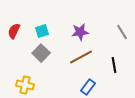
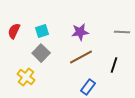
gray line: rotated 56 degrees counterclockwise
black line: rotated 28 degrees clockwise
yellow cross: moved 1 px right, 8 px up; rotated 24 degrees clockwise
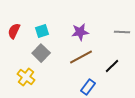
black line: moved 2 px left, 1 px down; rotated 28 degrees clockwise
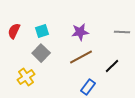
yellow cross: rotated 18 degrees clockwise
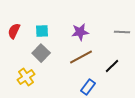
cyan square: rotated 16 degrees clockwise
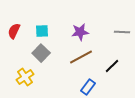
yellow cross: moved 1 px left
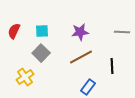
black line: rotated 49 degrees counterclockwise
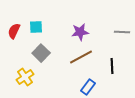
cyan square: moved 6 px left, 4 px up
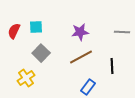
yellow cross: moved 1 px right, 1 px down
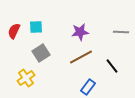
gray line: moved 1 px left
gray square: rotated 12 degrees clockwise
black line: rotated 35 degrees counterclockwise
